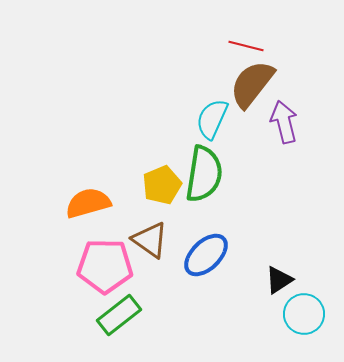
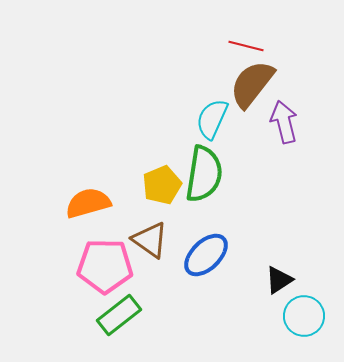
cyan circle: moved 2 px down
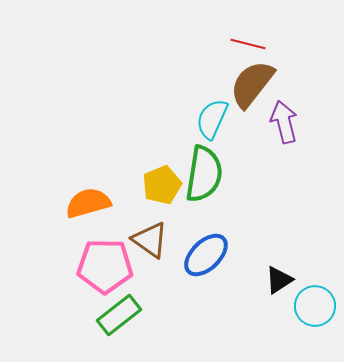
red line: moved 2 px right, 2 px up
cyan circle: moved 11 px right, 10 px up
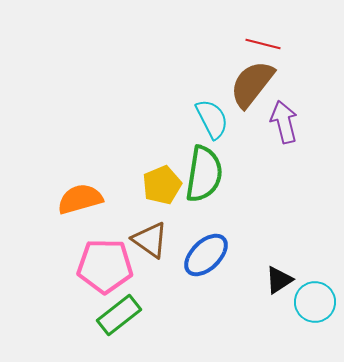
red line: moved 15 px right
cyan semicircle: rotated 129 degrees clockwise
orange semicircle: moved 8 px left, 4 px up
cyan circle: moved 4 px up
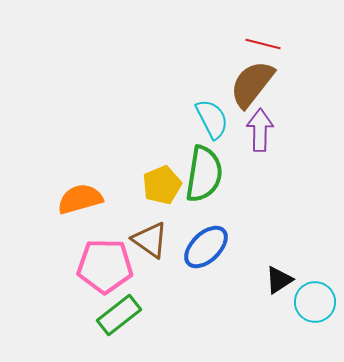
purple arrow: moved 24 px left, 8 px down; rotated 15 degrees clockwise
blue ellipse: moved 8 px up
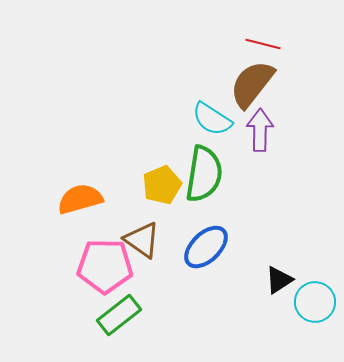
cyan semicircle: rotated 150 degrees clockwise
brown triangle: moved 8 px left
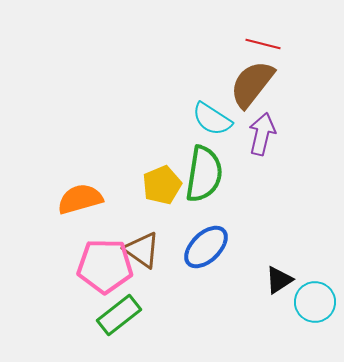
purple arrow: moved 2 px right, 4 px down; rotated 12 degrees clockwise
brown triangle: moved 10 px down
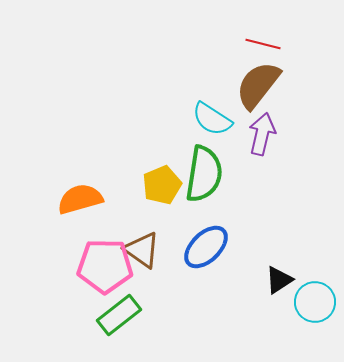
brown semicircle: moved 6 px right, 1 px down
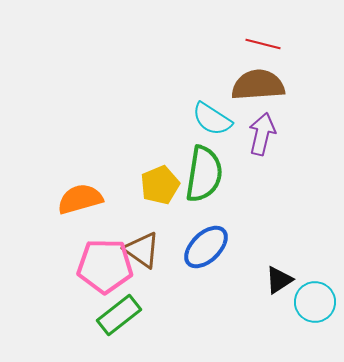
brown semicircle: rotated 48 degrees clockwise
yellow pentagon: moved 2 px left
